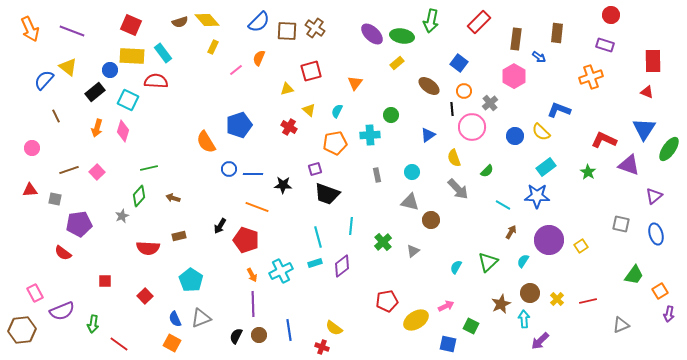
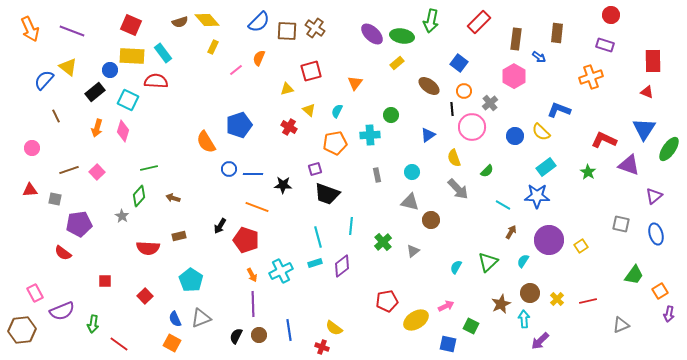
gray star at (122, 216): rotated 16 degrees counterclockwise
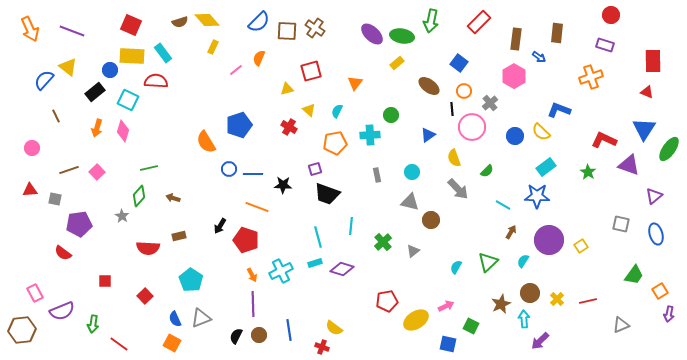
purple diamond at (342, 266): moved 3 px down; rotated 55 degrees clockwise
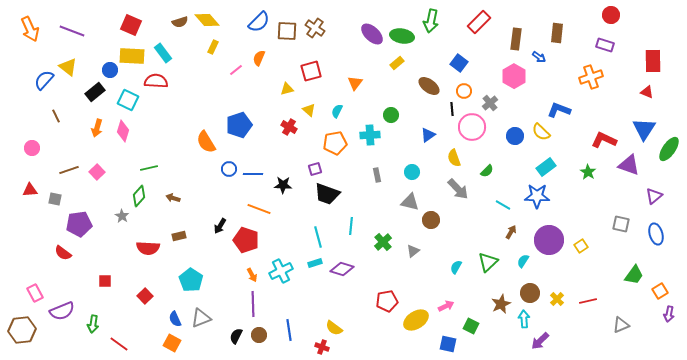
orange line at (257, 207): moved 2 px right, 2 px down
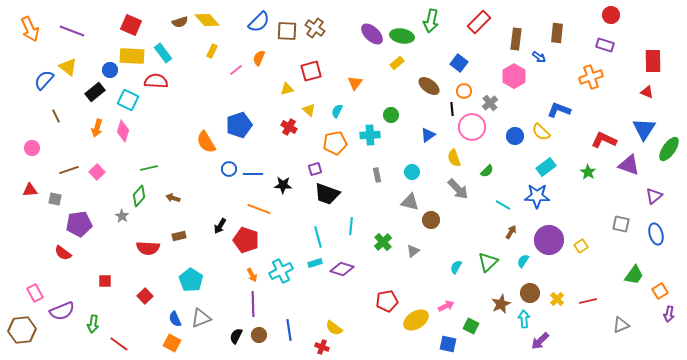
yellow rectangle at (213, 47): moved 1 px left, 4 px down
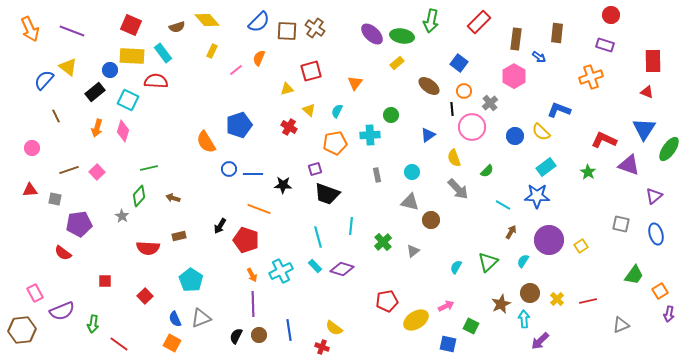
brown semicircle at (180, 22): moved 3 px left, 5 px down
cyan rectangle at (315, 263): moved 3 px down; rotated 64 degrees clockwise
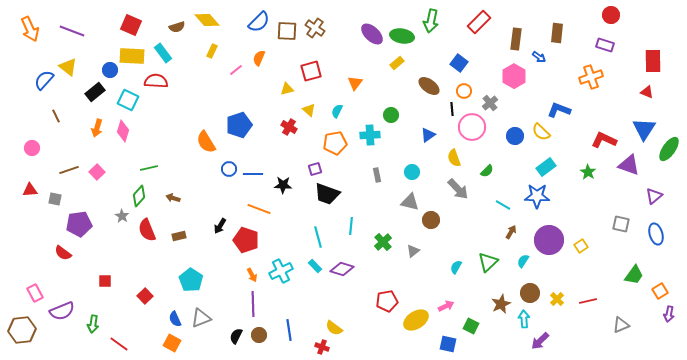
red semicircle at (148, 248): moved 1 px left, 18 px up; rotated 65 degrees clockwise
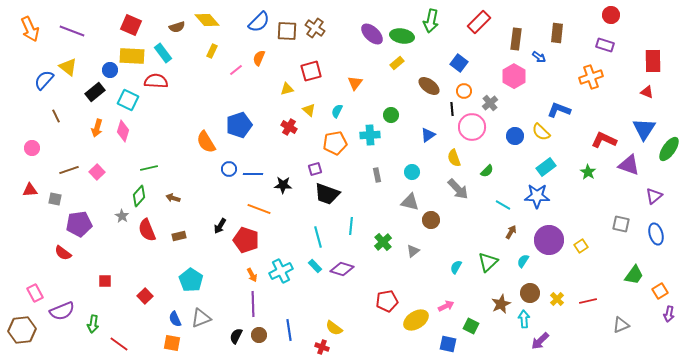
orange square at (172, 343): rotated 18 degrees counterclockwise
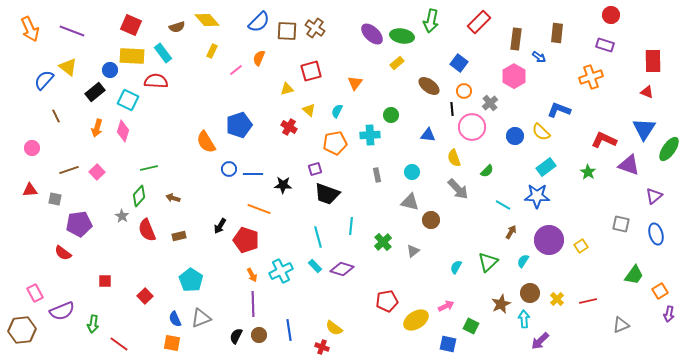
blue triangle at (428, 135): rotated 42 degrees clockwise
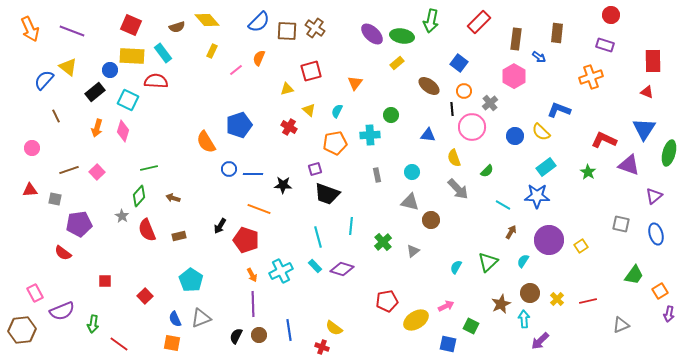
green ellipse at (669, 149): moved 4 px down; rotated 20 degrees counterclockwise
